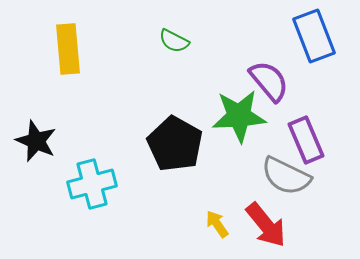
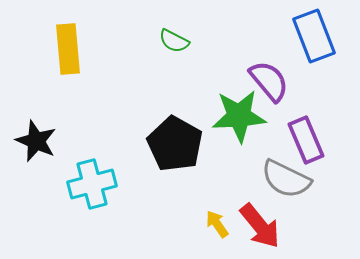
gray semicircle: moved 3 px down
red arrow: moved 6 px left, 1 px down
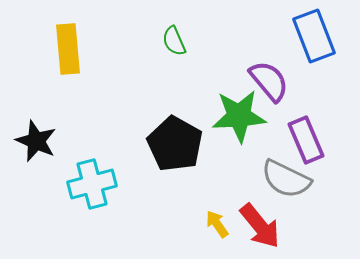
green semicircle: rotated 40 degrees clockwise
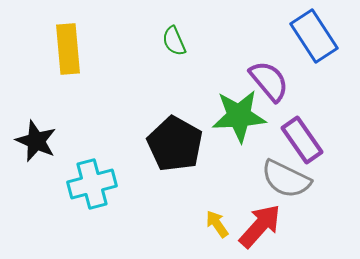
blue rectangle: rotated 12 degrees counterclockwise
purple rectangle: moved 4 px left; rotated 12 degrees counterclockwise
red arrow: rotated 99 degrees counterclockwise
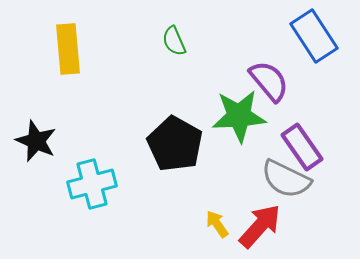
purple rectangle: moved 7 px down
